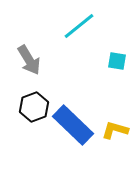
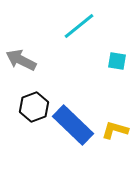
gray arrow: moved 8 px left; rotated 148 degrees clockwise
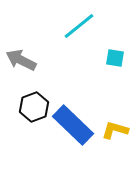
cyan square: moved 2 px left, 3 px up
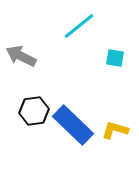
gray arrow: moved 4 px up
black hexagon: moved 4 px down; rotated 12 degrees clockwise
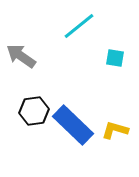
gray arrow: rotated 8 degrees clockwise
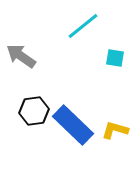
cyan line: moved 4 px right
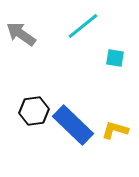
gray arrow: moved 22 px up
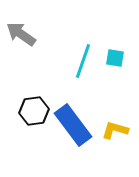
cyan line: moved 35 px down; rotated 32 degrees counterclockwise
blue rectangle: rotated 9 degrees clockwise
